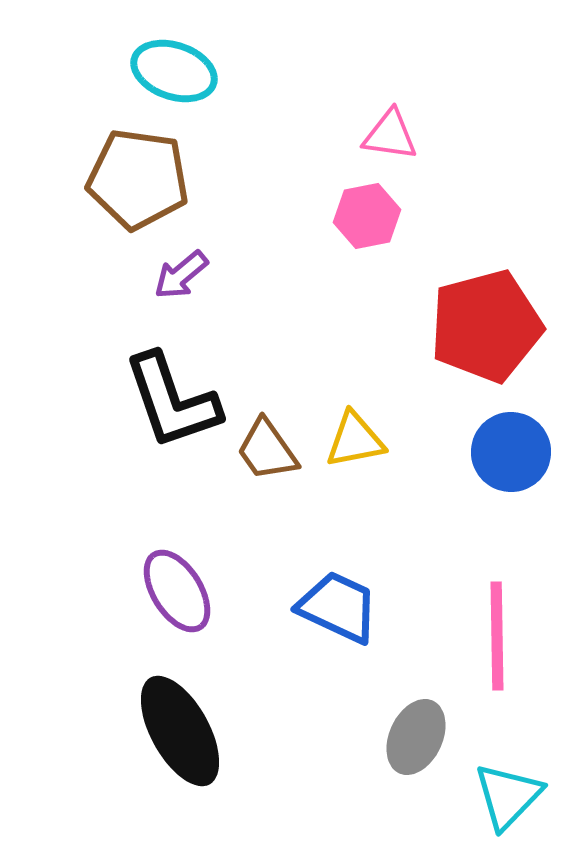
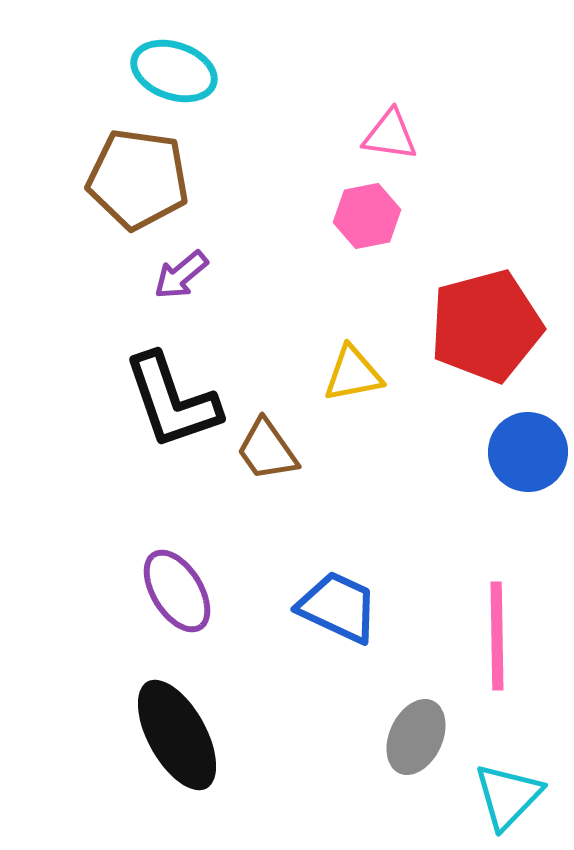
yellow triangle: moved 2 px left, 66 px up
blue circle: moved 17 px right
black ellipse: moved 3 px left, 4 px down
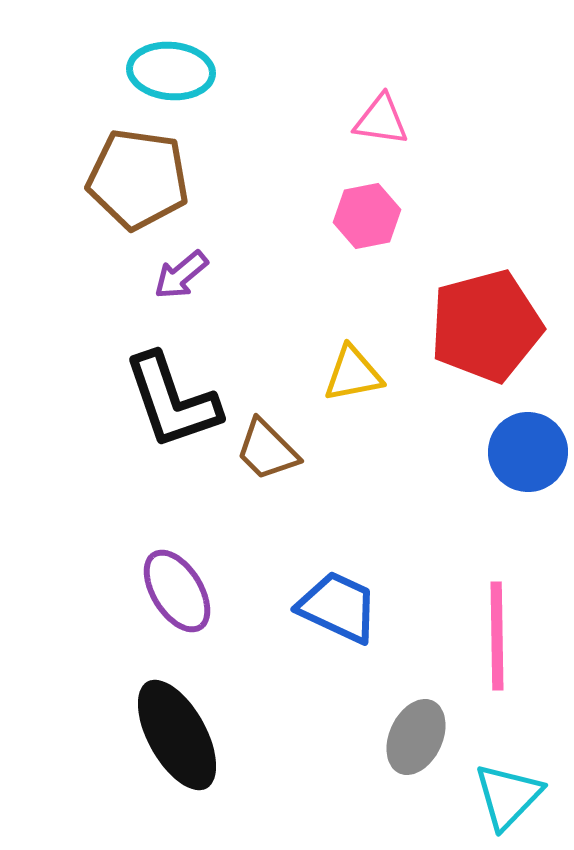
cyan ellipse: moved 3 px left; rotated 14 degrees counterclockwise
pink triangle: moved 9 px left, 15 px up
brown trapezoid: rotated 10 degrees counterclockwise
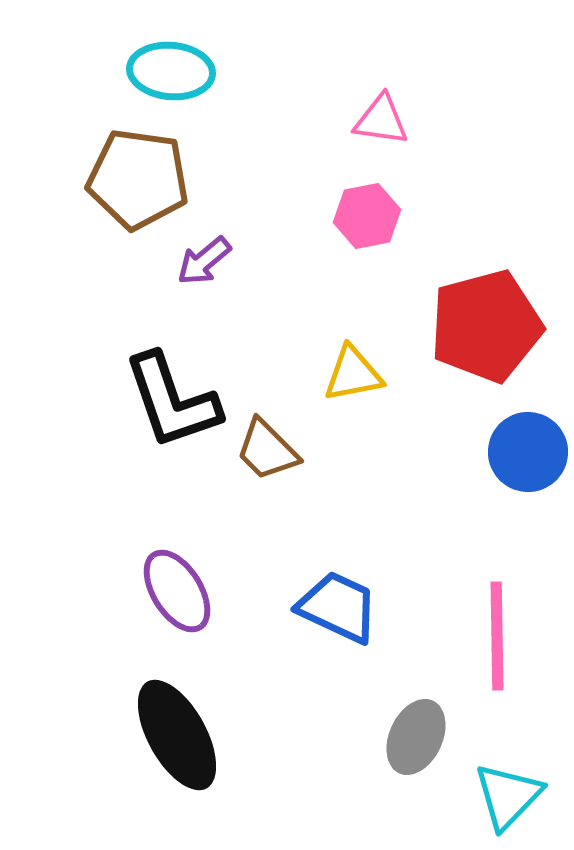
purple arrow: moved 23 px right, 14 px up
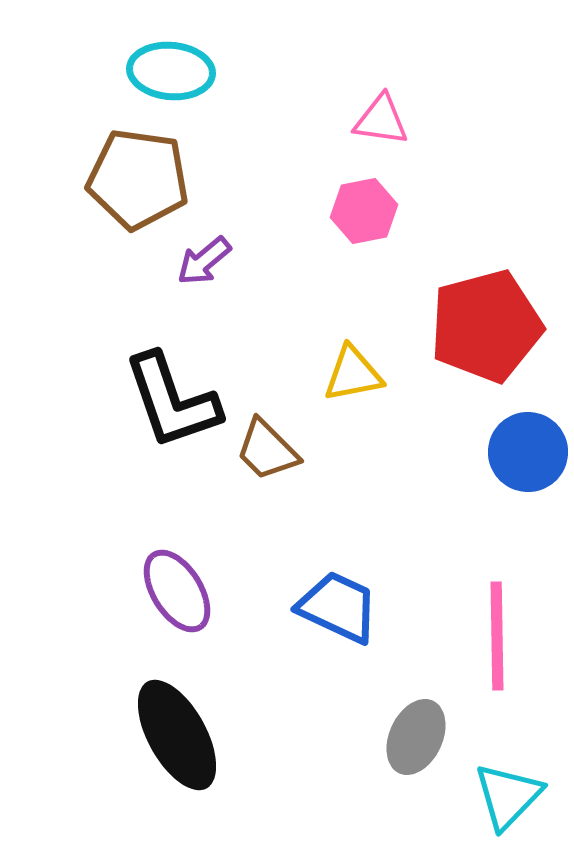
pink hexagon: moved 3 px left, 5 px up
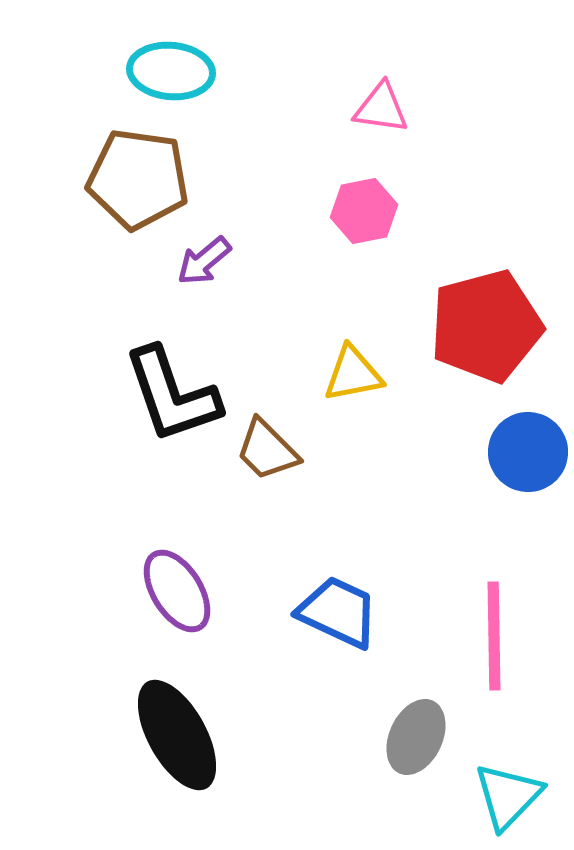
pink triangle: moved 12 px up
black L-shape: moved 6 px up
blue trapezoid: moved 5 px down
pink line: moved 3 px left
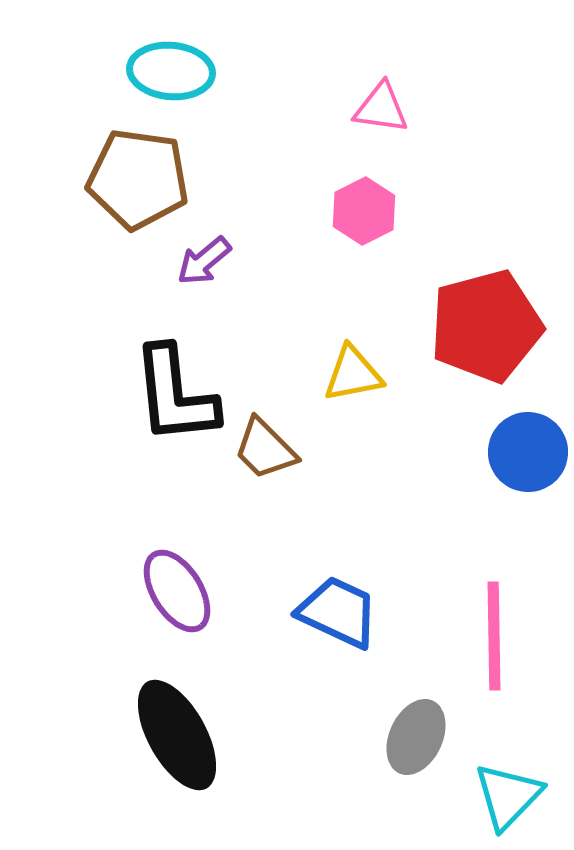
pink hexagon: rotated 16 degrees counterclockwise
black L-shape: moved 3 px right; rotated 13 degrees clockwise
brown trapezoid: moved 2 px left, 1 px up
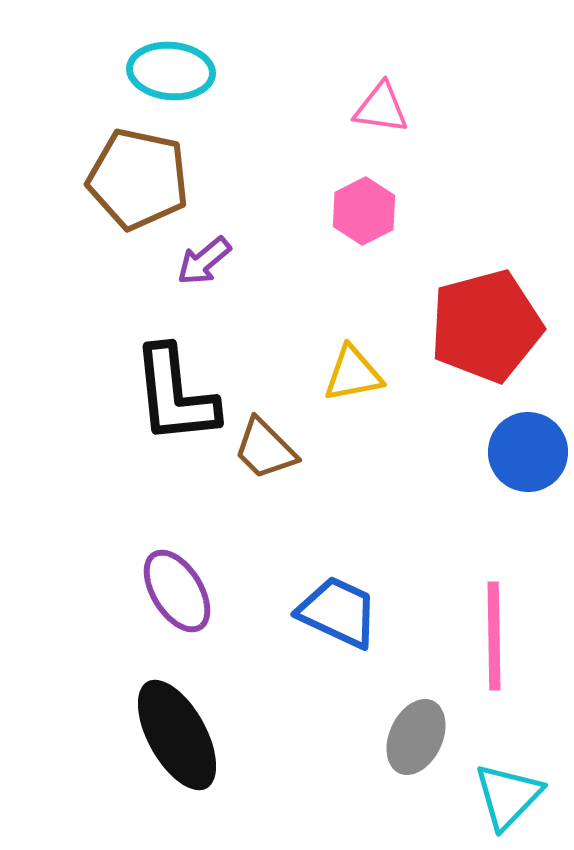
brown pentagon: rotated 4 degrees clockwise
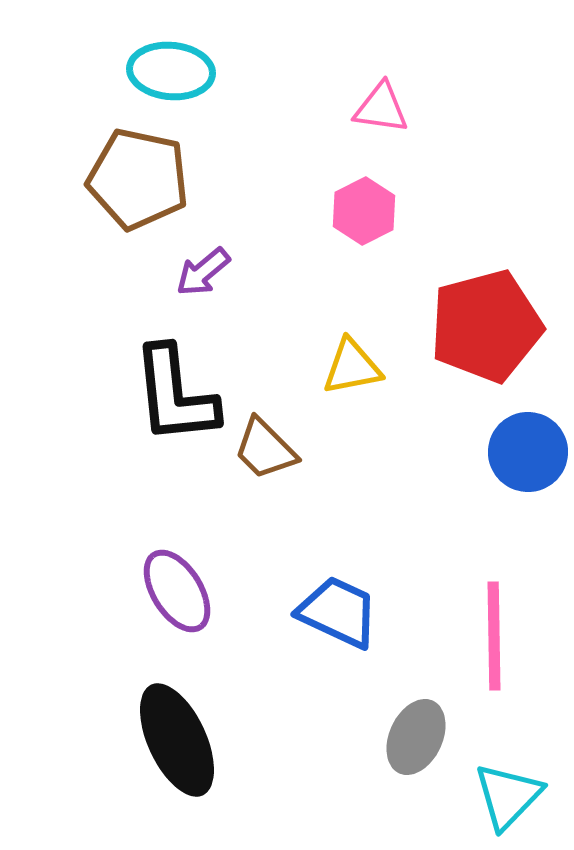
purple arrow: moved 1 px left, 11 px down
yellow triangle: moved 1 px left, 7 px up
black ellipse: moved 5 px down; rotated 4 degrees clockwise
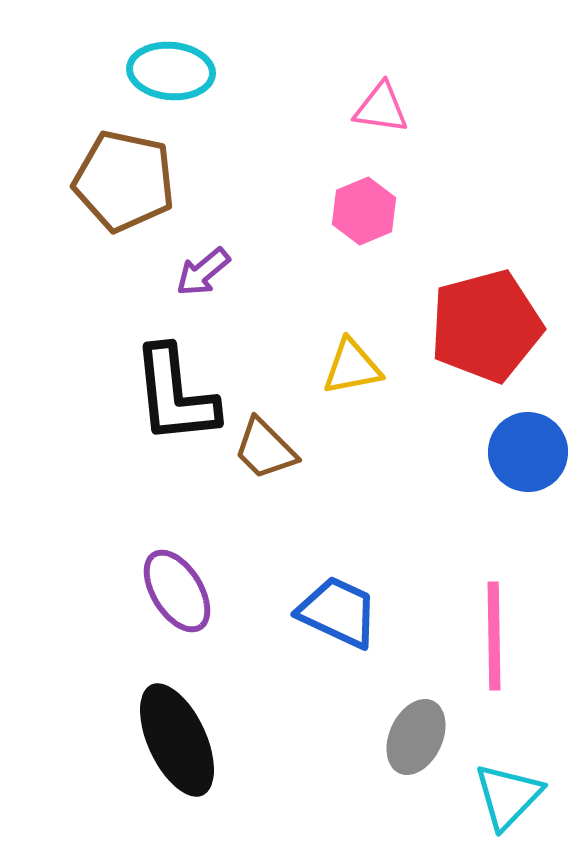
brown pentagon: moved 14 px left, 2 px down
pink hexagon: rotated 4 degrees clockwise
